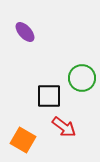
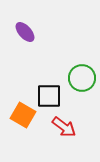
orange square: moved 25 px up
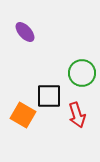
green circle: moved 5 px up
red arrow: moved 13 px right, 12 px up; rotated 35 degrees clockwise
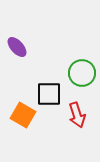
purple ellipse: moved 8 px left, 15 px down
black square: moved 2 px up
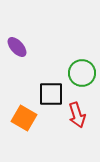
black square: moved 2 px right
orange square: moved 1 px right, 3 px down
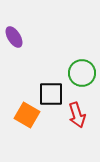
purple ellipse: moved 3 px left, 10 px up; rotated 10 degrees clockwise
orange square: moved 3 px right, 3 px up
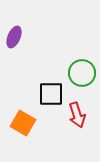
purple ellipse: rotated 55 degrees clockwise
orange square: moved 4 px left, 8 px down
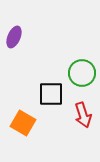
red arrow: moved 6 px right
